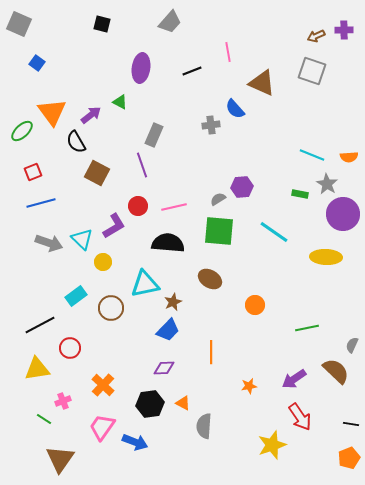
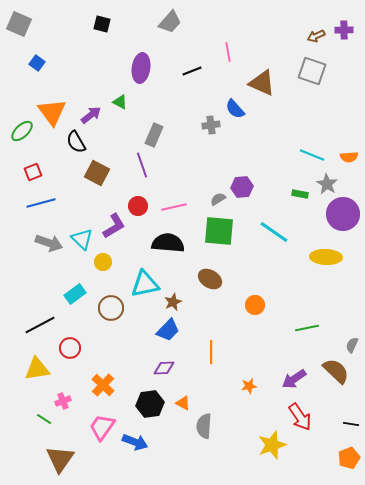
cyan rectangle at (76, 296): moved 1 px left, 2 px up
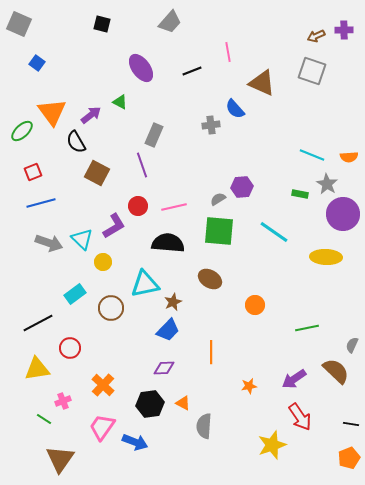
purple ellipse at (141, 68): rotated 44 degrees counterclockwise
black line at (40, 325): moved 2 px left, 2 px up
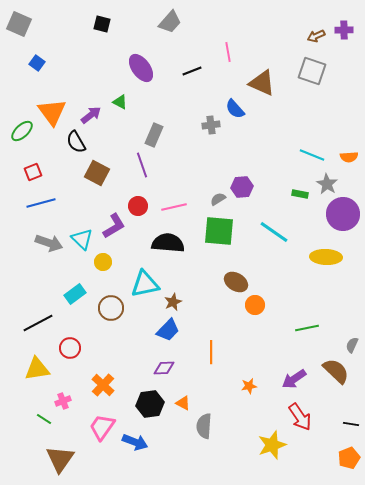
brown ellipse at (210, 279): moved 26 px right, 3 px down
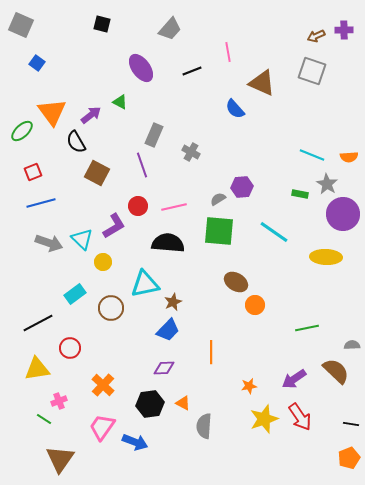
gray trapezoid at (170, 22): moved 7 px down
gray square at (19, 24): moved 2 px right, 1 px down
gray cross at (211, 125): moved 20 px left, 27 px down; rotated 36 degrees clockwise
gray semicircle at (352, 345): rotated 63 degrees clockwise
pink cross at (63, 401): moved 4 px left
yellow star at (272, 445): moved 8 px left, 26 px up
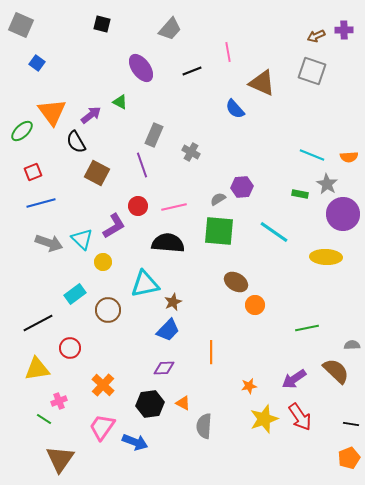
brown circle at (111, 308): moved 3 px left, 2 px down
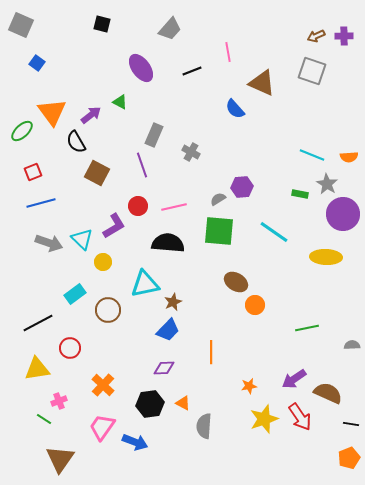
purple cross at (344, 30): moved 6 px down
brown semicircle at (336, 371): moved 8 px left, 22 px down; rotated 20 degrees counterclockwise
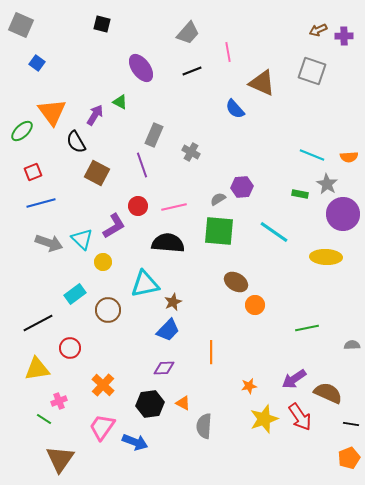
gray trapezoid at (170, 29): moved 18 px right, 4 px down
brown arrow at (316, 36): moved 2 px right, 6 px up
purple arrow at (91, 115): moved 4 px right; rotated 20 degrees counterclockwise
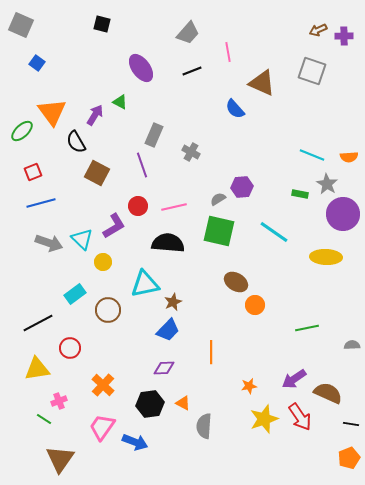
green square at (219, 231): rotated 8 degrees clockwise
